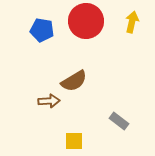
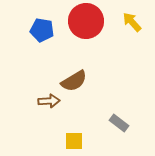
yellow arrow: rotated 55 degrees counterclockwise
gray rectangle: moved 2 px down
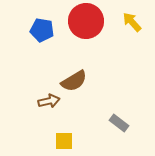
brown arrow: rotated 10 degrees counterclockwise
yellow square: moved 10 px left
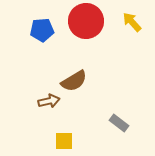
blue pentagon: rotated 15 degrees counterclockwise
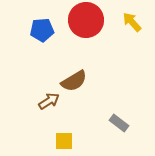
red circle: moved 1 px up
brown arrow: rotated 20 degrees counterclockwise
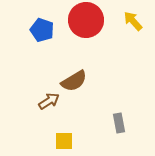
yellow arrow: moved 1 px right, 1 px up
blue pentagon: rotated 25 degrees clockwise
gray rectangle: rotated 42 degrees clockwise
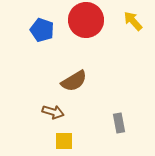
brown arrow: moved 4 px right, 11 px down; rotated 50 degrees clockwise
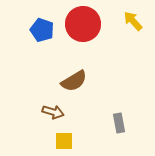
red circle: moved 3 px left, 4 px down
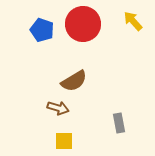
brown arrow: moved 5 px right, 4 px up
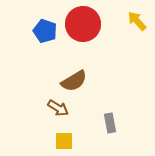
yellow arrow: moved 4 px right
blue pentagon: moved 3 px right, 1 px down
brown arrow: rotated 15 degrees clockwise
gray rectangle: moved 9 px left
